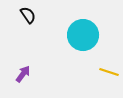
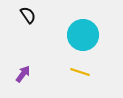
yellow line: moved 29 px left
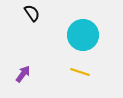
black semicircle: moved 4 px right, 2 px up
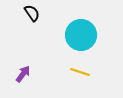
cyan circle: moved 2 px left
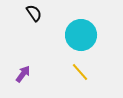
black semicircle: moved 2 px right
yellow line: rotated 30 degrees clockwise
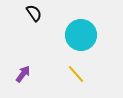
yellow line: moved 4 px left, 2 px down
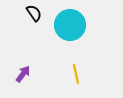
cyan circle: moved 11 px left, 10 px up
yellow line: rotated 30 degrees clockwise
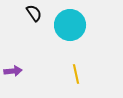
purple arrow: moved 10 px left, 3 px up; rotated 48 degrees clockwise
